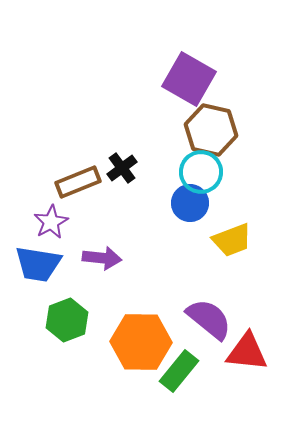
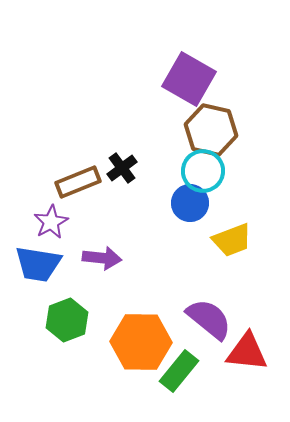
cyan circle: moved 2 px right, 1 px up
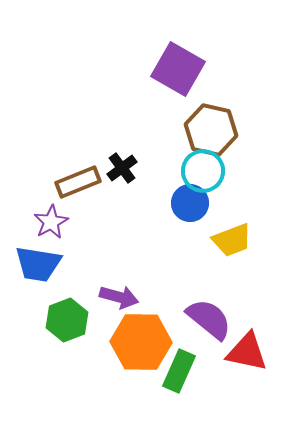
purple square: moved 11 px left, 10 px up
purple arrow: moved 17 px right, 39 px down; rotated 9 degrees clockwise
red triangle: rotated 6 degrees clockwise
green rectangle: rotated 15 degrees counterclockwise
